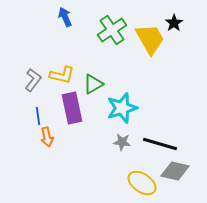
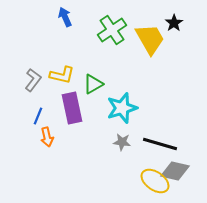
blue line: rotated 30 degrees clockwise
yellow ellipse: moved 13 px right, 2 px up
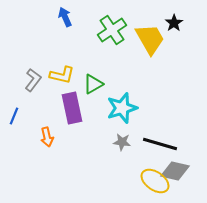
blue line: moved 24 px left
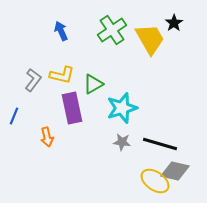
blue arrow: moved 4 px left, 14 px down
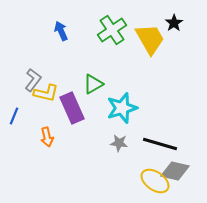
yellow L-shape: moved 16 px left, 18 px down
purple rectangle: rotated 12 degrees counterclockwise
gray star: moved 3 px left, 1 px down
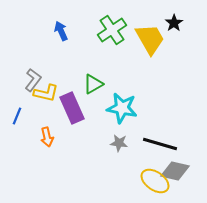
cyan star: rotated 28 degrees clockwise
blue line: moved 3 px right
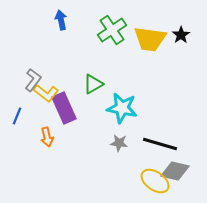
black star: moved 7 px right, 12 px down
blue arrow: moved 11 px up; rotated 12 degrees clockwise
yellow trapezoid: rotated 128 degrees clockwise
yellow L-shape: rotated 25 degrees clockwise
purple rectangle: moved 8 px left
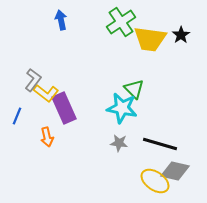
green cross: moved 9 px right, 8 px up
green triangle: moved 41 px right, 5 px down; rotated 45 degrees counterclockwise
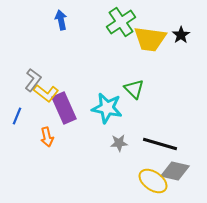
cyan star: moved 15 px left
gray star: rotated 12 degrees counterclockwise
yellow ellipse: moved 2 px left
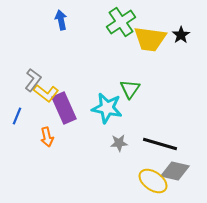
green triangle: moved 4 px left; rotated 20 degrees clockwise
